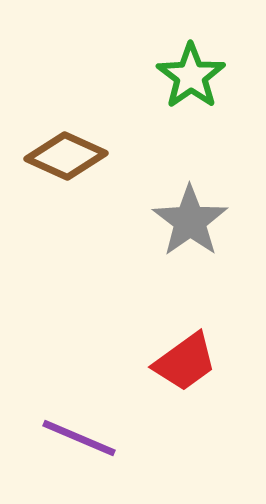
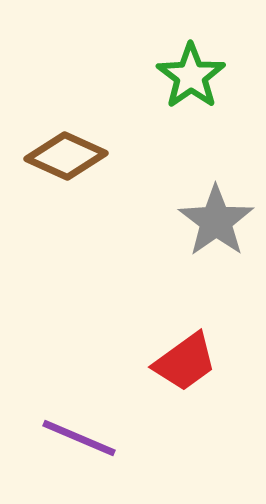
gray star: moved 26 px right
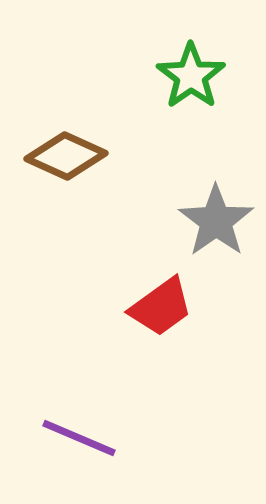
red trapezoid: moved 24 px left, 55 px up
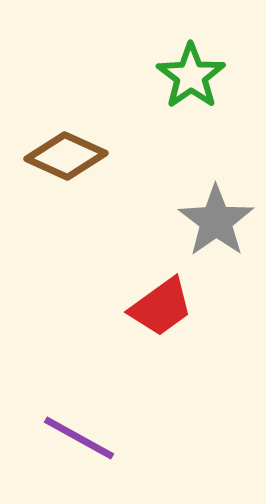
purple line: rotated 6 degrees clockwise
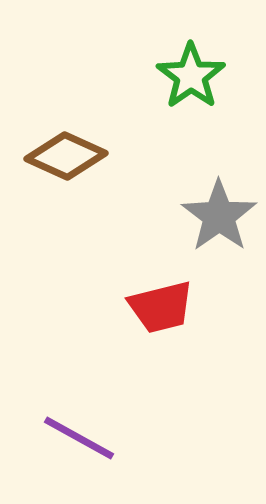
gray star: moved 3 px right, 5 px up
red trapezoid: rotated 22 degrees clockwise
